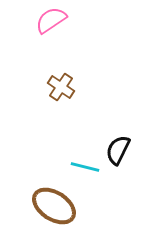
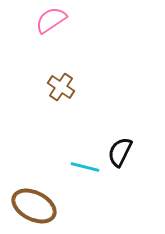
black semicircle: moved 2 px right, 2 px down
brown ellipse: moved 20 px left; rotated 6 degrees counterclockwise
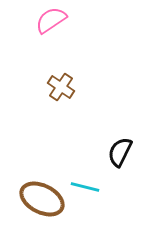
cyan line: moved 20 px down
brown ellipse: moved 8 px right, 7 px up
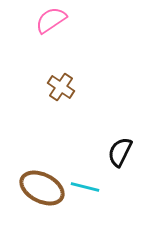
brown ellipse: moved 11 px up
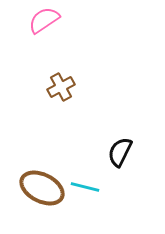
pink semicircle: moved 7 px left
brown cross: rotated 28 degrees clockwise
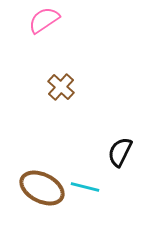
brown cross: rotated 20 degrees counterclockwise
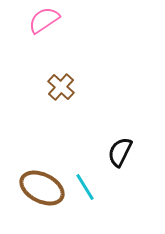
cyan line: rotated 44 degrees clockwise
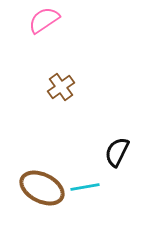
brown cross: rotated 12 degrees clockwise
black semicircle: moved 3 px left
cyan line: rotated 68 degrees counterclockwise
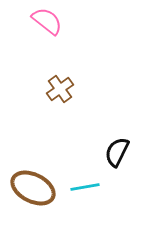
pink semicircle: moved 3 px right, 1 px down; rotated 72 degrees clockwise
brown cross: moved 1 px left, 2 px down
brown ellipse: moved 9 px left
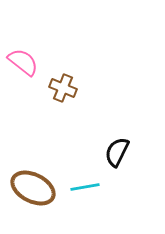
pink semicircle: moved 24 px left, 41 px down
brown cross: moved 3 px right, 1 px up; rotated 32 degrees counterclockwise
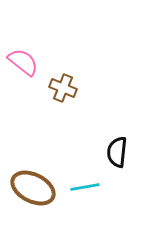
black semicircle: rotated 20 degrees counterclockwise
